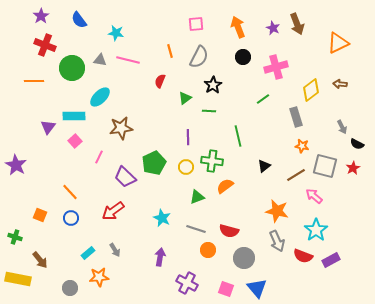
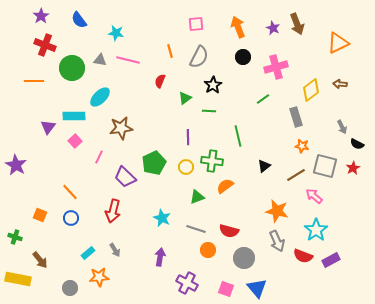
red arrow at (113, 211): rotated 40 degrees counterclockwise
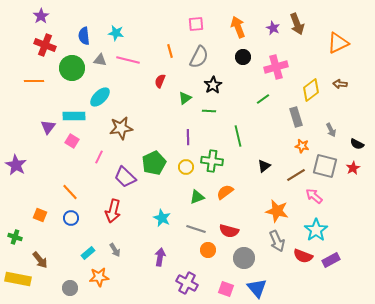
blue semicircle at (79, 20): moved 5 px right, 16 px down; rotated 30 degrees clockwise
gray arrow at (342, 127): moved 11 px left, 3 px down
pink square at (75, 141): moved 3 px left; rotated 16 degrees counterclockwise
orange semicircle at (225, 186): moved 6 px down
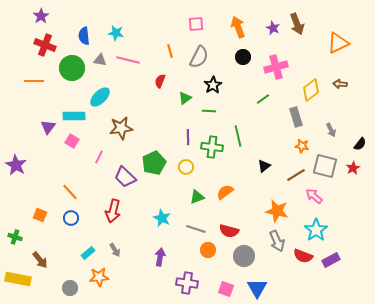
black semicircle at (357, 144): moved 3 px right; rotated 80 degrees counterclockwise
green cross at (212, 161): moved 14 px up
gray circle at (244, 258): moved 2 px up
purple cross at (187, 283): rotated 20 degrees counterclockwise
blue triangle at (257, 288): rotated 10 degrees clockwise
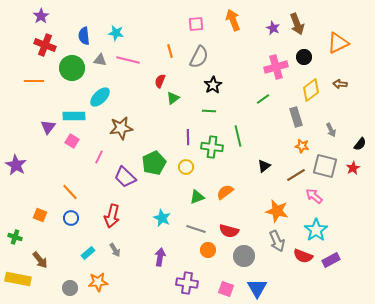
orange arrow at (238, 27): moved 5 px left, 7 px up
black circle at (243, 57): moved 61 px right
green triangle at (185, 98): moved 12 px left
red arrow at (113, 211): moved 1 px left, 5 px down
orange star at (99, 277): moved 1 px left, 5 px down
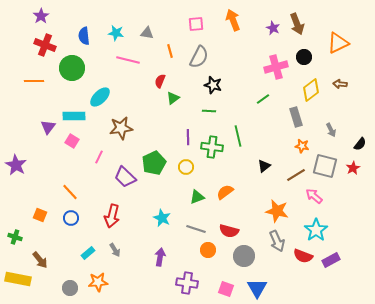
gray triangle at (100, 60): moved 47 px right, 27 px up
black star at (213, 85): rotated 24 degrees counterclockwise
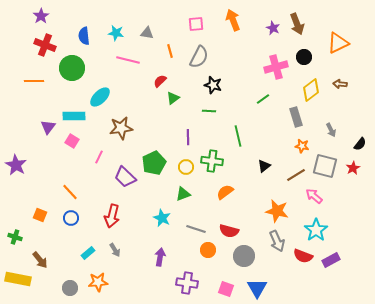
red semicircle at (160, 81): rotated 24 degrees clockwise
green cross at (212, 147): moved 14 px down
green triangle at (197, 197): moved 14 px left, 3 px up
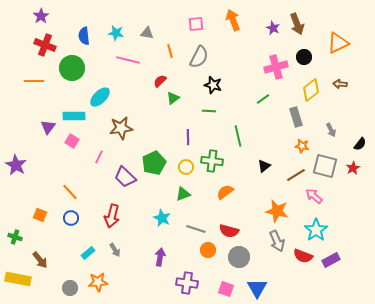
gray circle at (244, 256): moved 5 px left, 1 px down
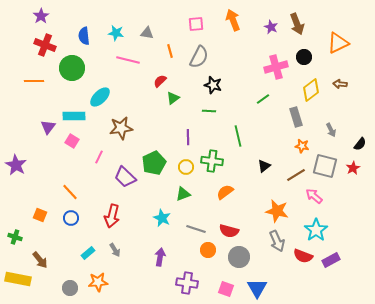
purple star at (273, 28): moved 2 px left, 1 px up
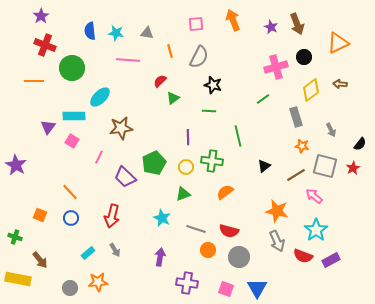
blue semicircle at (84, 36): moved 6 px right, 5 px up
pink line at (128, 60): rotated 10 degrees counterclockwise
